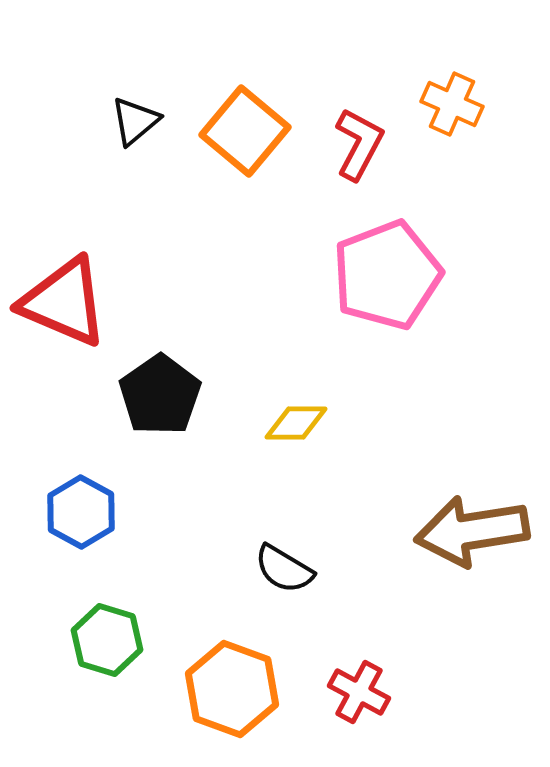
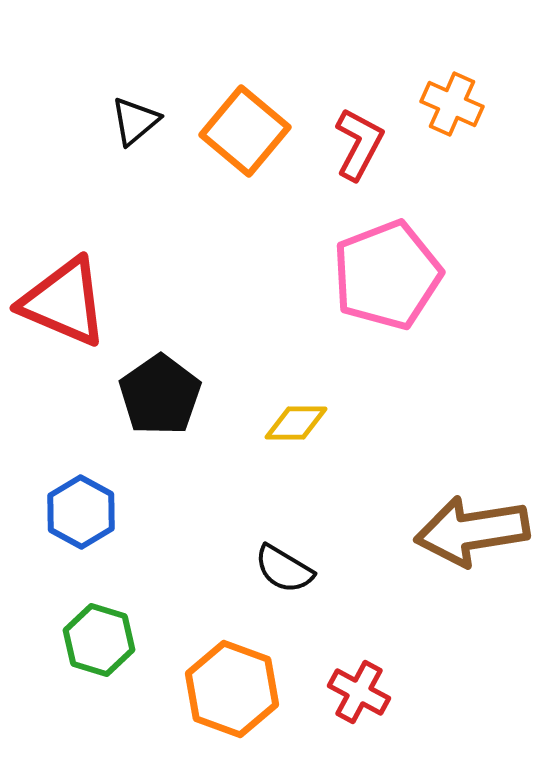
green hexagon: moved 8 px left
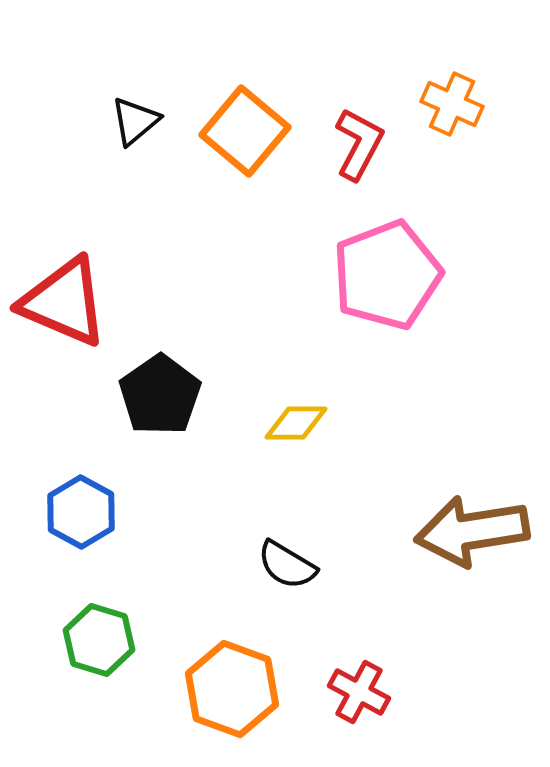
black semicircle: moved 3 px right, 4 px up
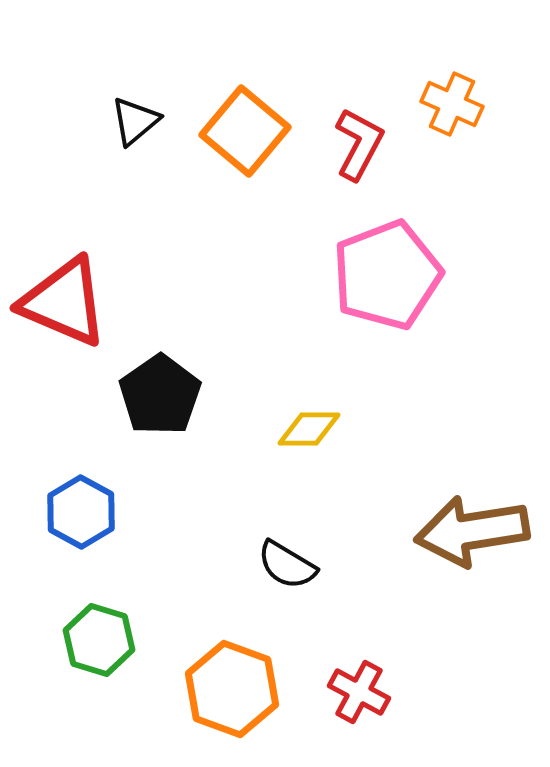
yellow diamond: moved 13 px right, 6 px down
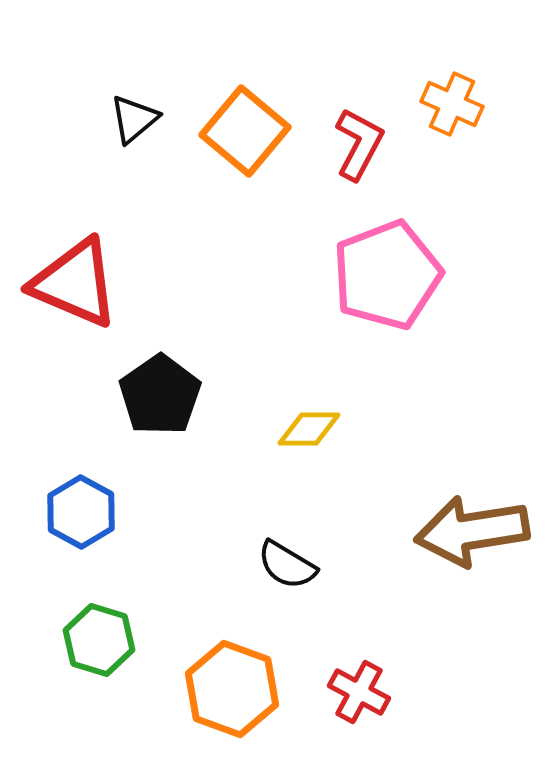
black triangle: moved 1 px left, 2 px up
red triangle: moved 11 px right, 19 px up
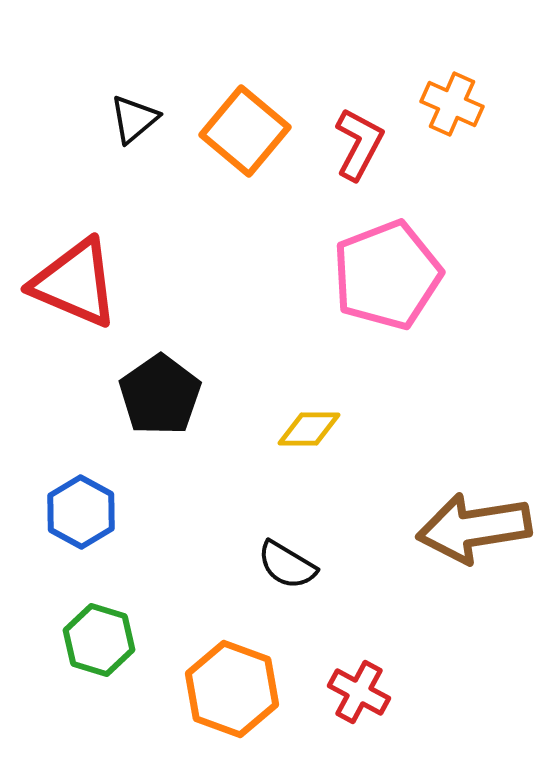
brown arrow: moved 2 px right, 3 px up
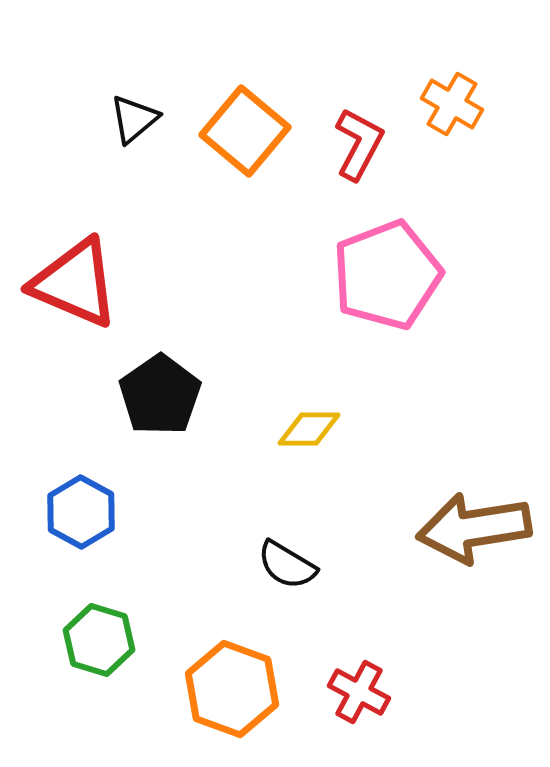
orange cross: rotated 6 degrees clockwise
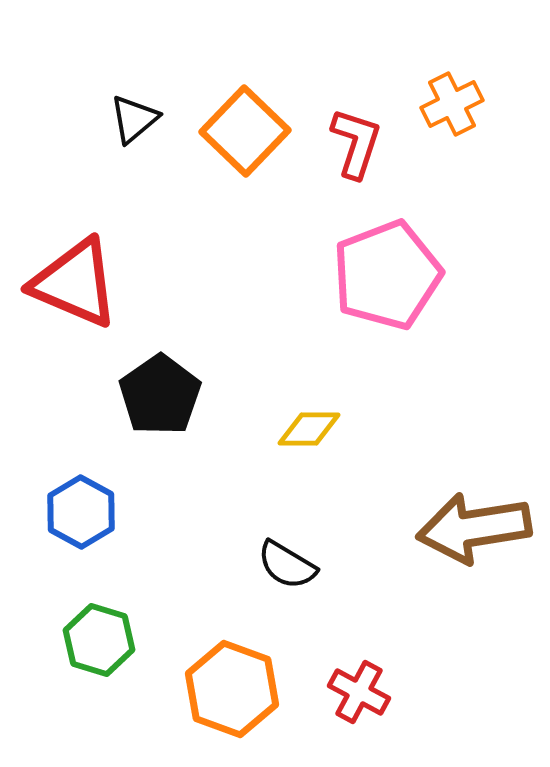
orange cross: rotated 34 degrees clockwise
orange square: rotated 4 degrees clockwise
red L-shape: moved 3 px left, 1 px up; rotated 10 degrees counterclockwise
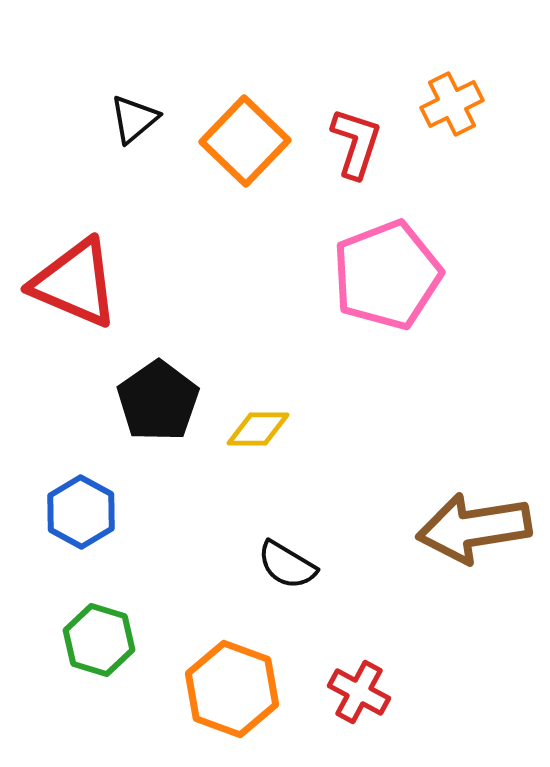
orange square: moved 10 px down
black pentagon: moved 2 px left, 6 px down
yellow diamond: moved 51 px left
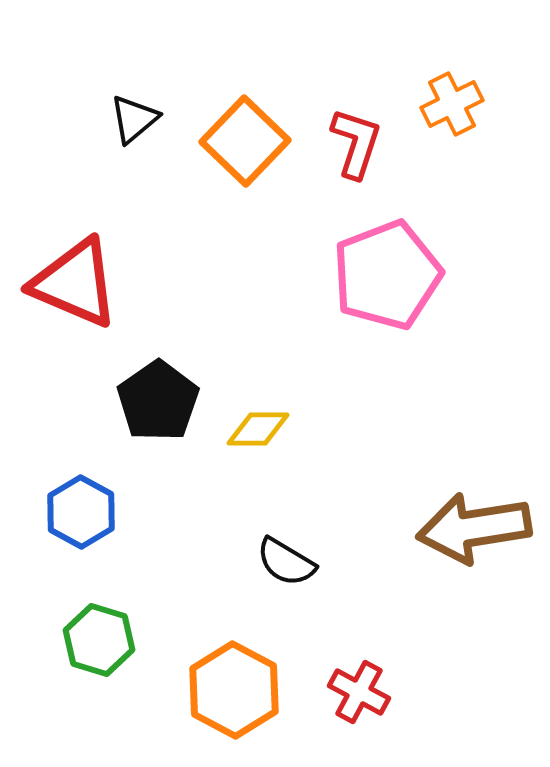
black semicircle: moved 1 px left, 3 px up
orange hexagon: moved 2 px right, 1 px down; rotated 8 degrees clockwise
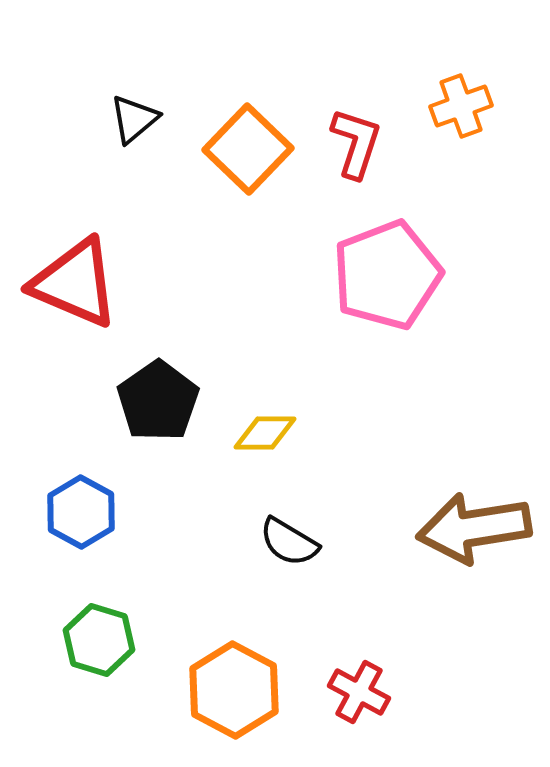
orange cross: moved 9 px right, 2 px down; rotated 6 degrees clockwise
orange square: moved 3 px right, 8 px down
yellow diamond: moved 7 px right, 4 px down
black semicircle: moved 3 px right, 20 px up
